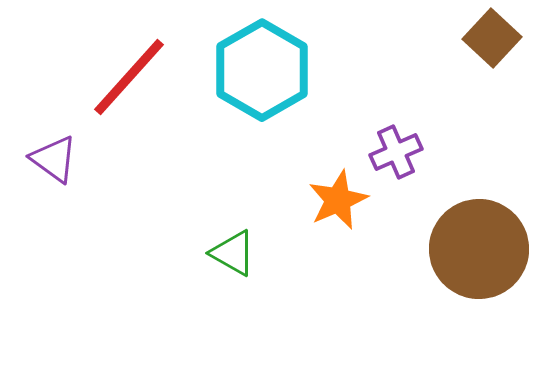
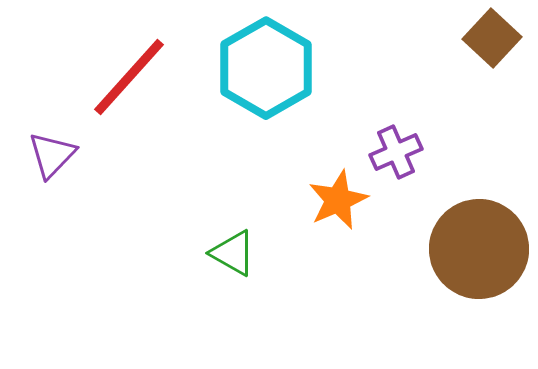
cyan hexagon: moved 4 px right, 2 px up
purple triangle: moved 2 px left, 4 px up; rotated 38 degrees clockwise
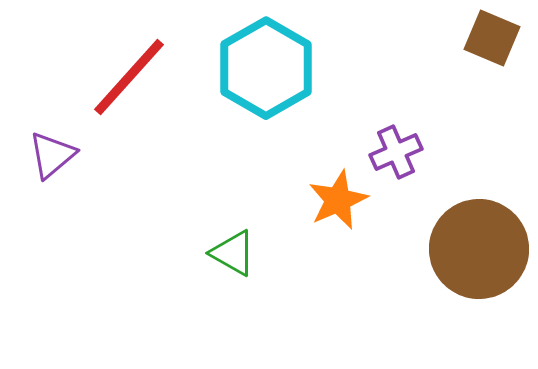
brown square: rotated 20 degrees counterclockwise
purple triangle: rotated 6 degrees clockwise
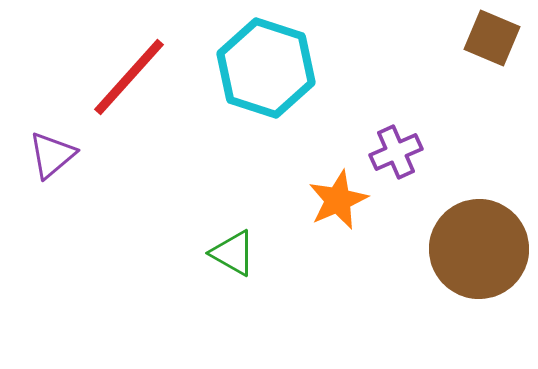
cyan hexagon: rotated 12 degrees counterclockwise
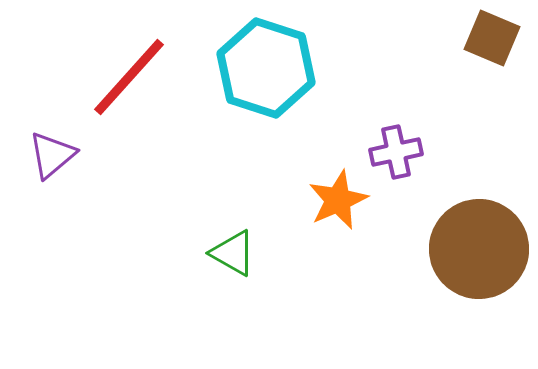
purple cross: rotated 12 degrees clockwise
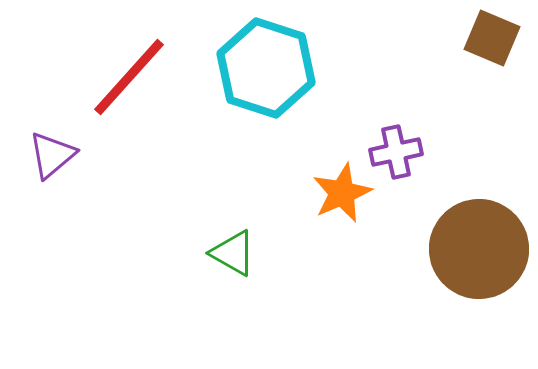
orange star: moved 4 px right, 7 px up
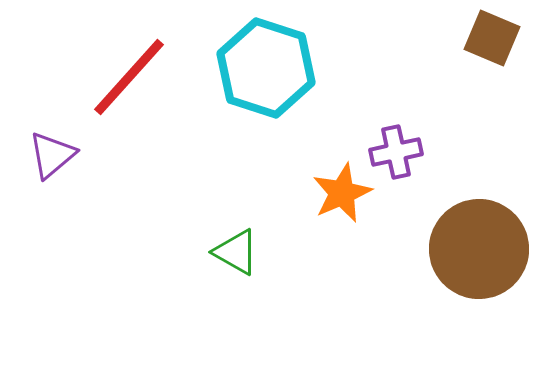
green triangle: moved 3 px right, 1 px up
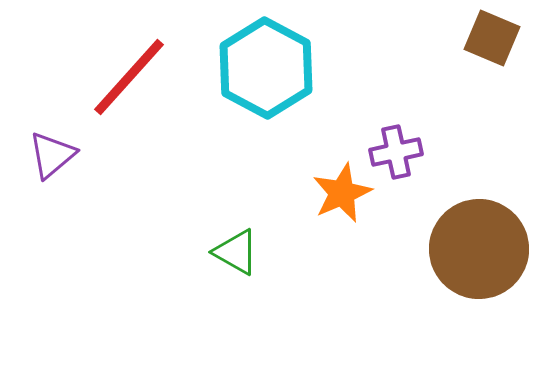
cyan hexagon: rotated 10 degrees clockwise
